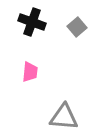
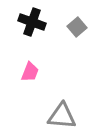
pink trapezoid: rotated 15 degrees clockwise
gray triangle: moved 2 px left, 1 px up
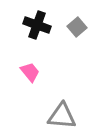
black cross: moved 5 px right, 3 px down
pink trapezoid: rotated 60 degrees counterclockwise
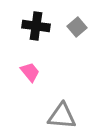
black cross: moved 1 px left, 1 px down; rotated 12 degrees counterclockwise
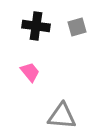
gray square: rotated 24 degrees clockwise
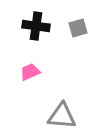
gray square: moved 1 px right, 1 px down
pink trapezoid: rotated 75 degrees counterclockwise
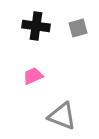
pink trapezoid: moved 3 px right, 4 px down
gray triangle: rotated 16 degrees clockwise
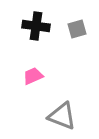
gray square: moved 1 px left, 1 px down
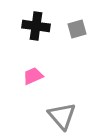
gray triangle: rotated 28 degrees clockwise
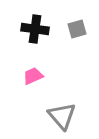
black cross: moved 1 px left, 3 px down
